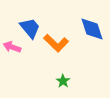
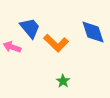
blue diamond: moved 1 px right, 3 px down
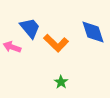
green star: moved 2 px left, 1 px down
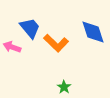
green star: moved 3 px right, 5 px down
